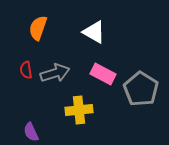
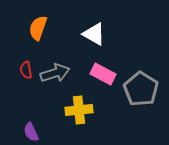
white triangle: moved 2 px down
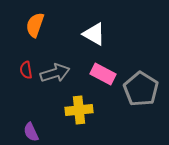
orange semicircle: moved 3 px left, 3 px up
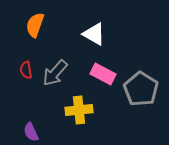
gray arrow: rotated 148 degrees clockwise
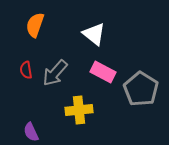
white triangle: rotated 10 degrees clockwise
pink rectangle: moved 2 px up
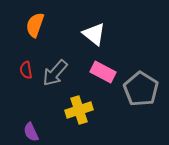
yellow cross: rotated 12 degrees counterclockwise
